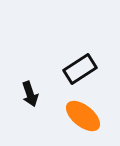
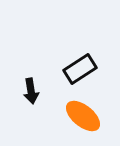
black arrow: moved 1 px right, 3 px up; rotated 10 degrees clockwise
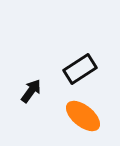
black arrow: rotated 135 degrees counterclockwise
